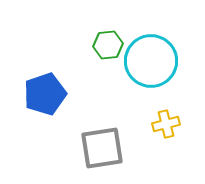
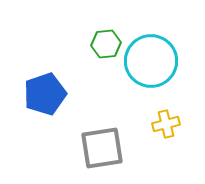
green hexagon: moved 2 px left, 1 px up
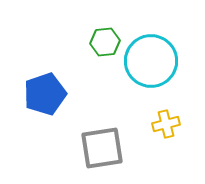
green hexagon: moved 1 px left, 2 px up
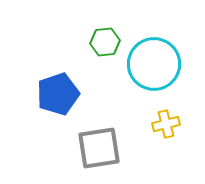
cyan circle: moved 3 px right, 3 px down
blue pentagon: moved 13 px right
gray square: moved 3 px left
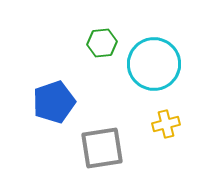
green hexagon: moved 3 px left, 1 px down
blue pentagon: moved 4 px left, 8 px down
gray square: moved 3 px right
